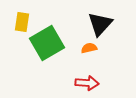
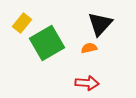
yellow rectangle: moved 1 px down; rotated 30 degrees clockwise
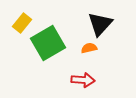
green square: moved 1 px right
red arrow: moved 4 px left, 3 px up
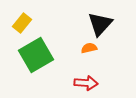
green square: moved 12 px left, 12 px down
red arrow: moved 3 px right, 3 px down
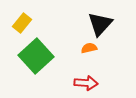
green square: moved 1 px down; rotated 12 degrees counterclockwise
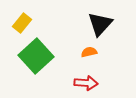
orange semicircle: moved 4 px down
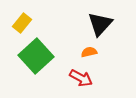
red arrow: moved 5 px left, 5 px up; rotated 25 degrees clockwise
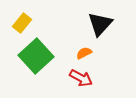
orange semicircle: moved 5 px left, 1 px down; rotated 14 degrees counterclockwise
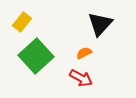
yellow rectangle: moved 1 px up
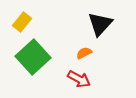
green square: moved 3 px left, 1 px down
red arrow: moved 2 px left, 1 px down
